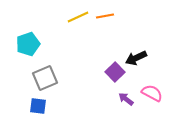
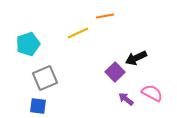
yellow line: moved 16 px down
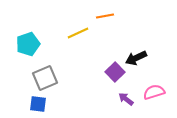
pink semicircle: moved 2 px right, 1 px up; rotated 45 degrees counterclockwise
blue square: moved 2 px up
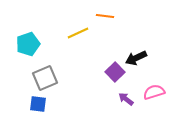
orange line: rotated 18 degrees clockwise
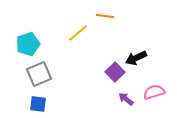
yellow line: rotated 15 degrees counterclockwise
gray square: moved 6 px left, 4 px up
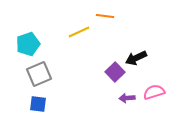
yellow line: moved 1 px right, 1 px up; rotated 15 degrees clockwise
purple arrow: moved 1 px right, 1 px up; rotated 42 degrees counterclockwise
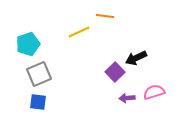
blue square: moved 2 px up
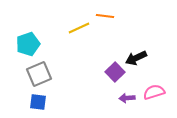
yellow line: moved 4 px up
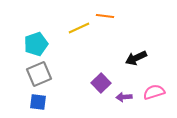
cyan pentagon: moved 8 px right
purple square: moved 14 px left, 11 px down
purple arrow: moved 3 px left, 1 px up
